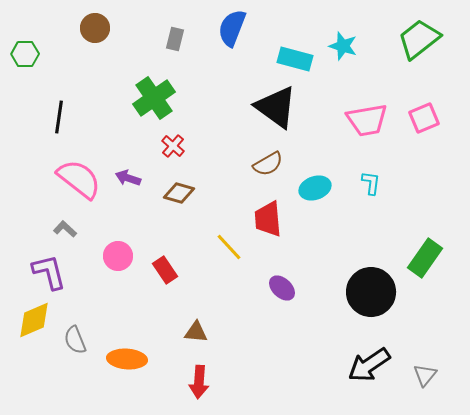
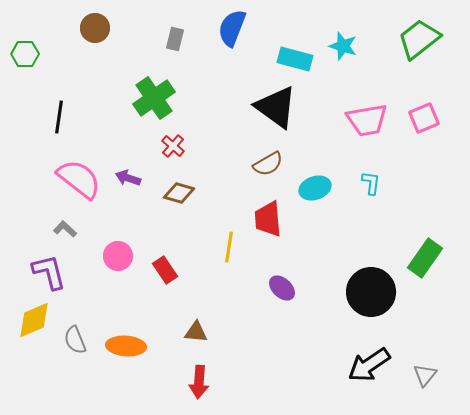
yellow line: rotated 52 degrees clockwise
orange ellipse: moved 1 px left, 13 px up
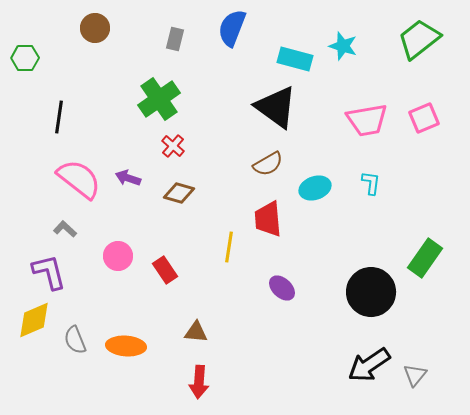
green hexagon: moved 4 px down
green cross: moved 5 px right, 1 px down
gray triangle: moved 10 px left
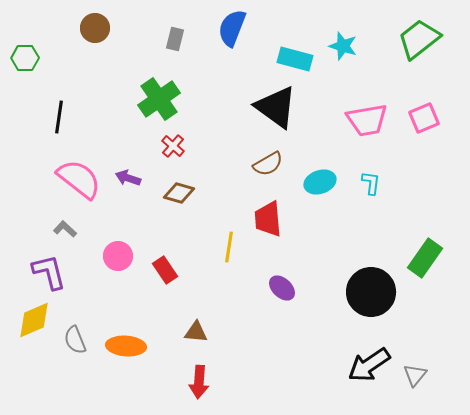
cyan ellipse: moved 5 px right, 6 px up
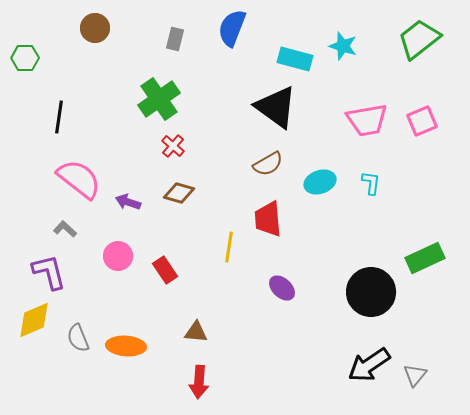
pink square: moved 2 px left, 3 px down
purple arrow: moved 24 px down
green rectangle: rotated 30 degrees clockwise
gray semicircle: moved 3 px right, 2 px up
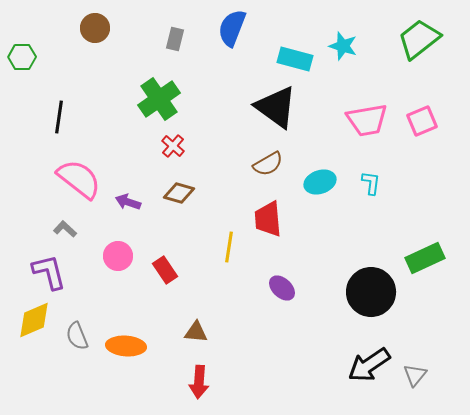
green hexagon: moved 3 px left, 1 px up
gray semicircle: moved 1 px left, 2 px up
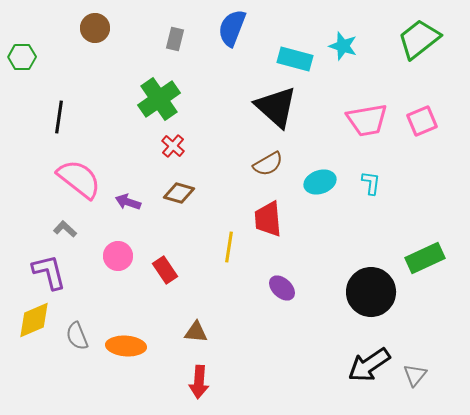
black triangle: rotated 6 degrees clockwise
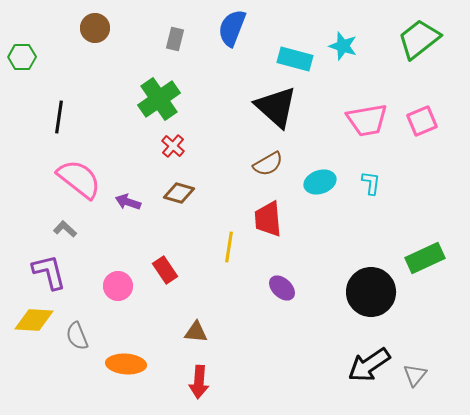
pink circle: moved 30 px down
yellow diamond: rotated 27 degrees clockwise
orange ellipse: moved 18 px down
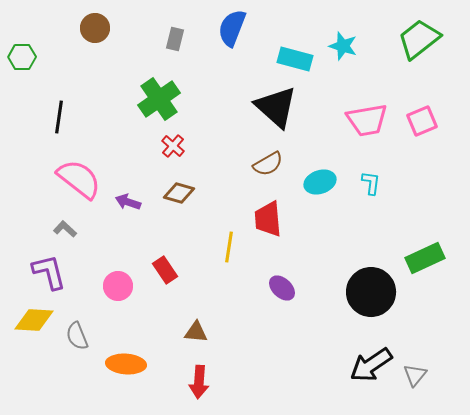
black arrow: moved 2 px right
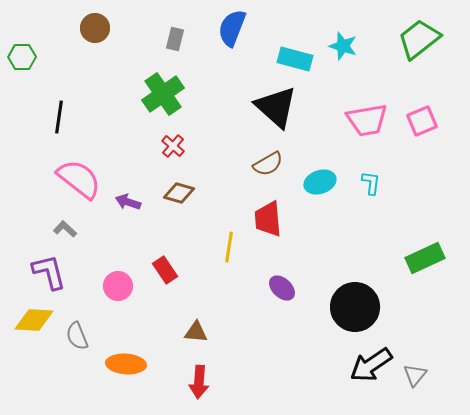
green cross: moved 4 px right, 5 px up
black circle: moved 16 px left, 15 px down
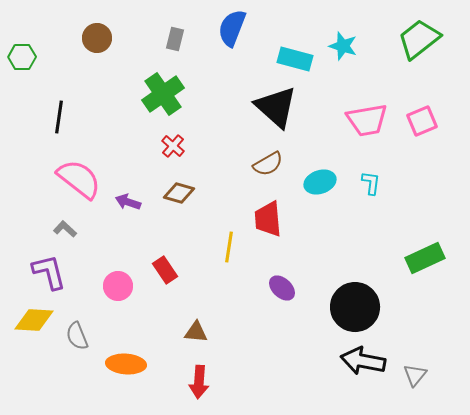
brown circle: moved 2 px right, 10 px down
black arrow: moved 8 px left, 4 px up; rotated 45 degrees clockwise
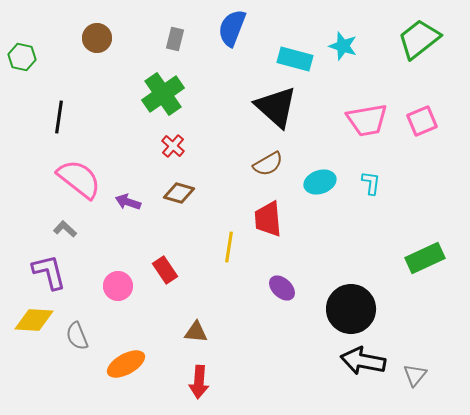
green hexagon: rotated 12 degrees clockwise
black circle: moved 4 px left, 2 px down
orange ellipse: rotated 33 degrees counterclockwise
